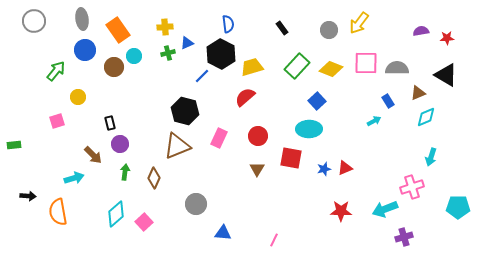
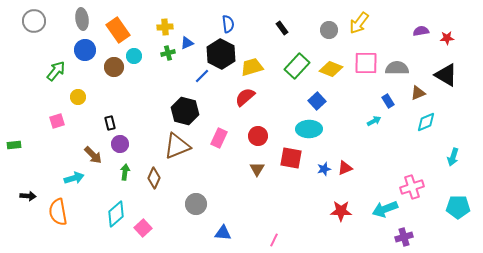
cyan diamond at (426, 117): moved 5 px down
cyan arrow at (431, 157): moved 22 px right
pink square at (144, 222): moved 1 px left, 6 px down
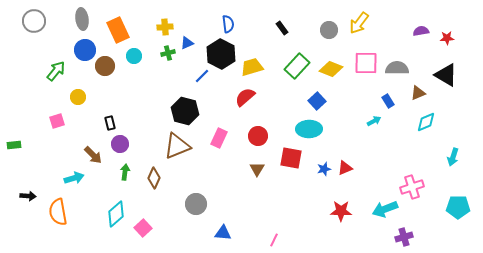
orange rectangle at (118, 30): rotated 10 degrees clockwise
brown circle at (114, 67): moved 9 px left, 1 px up
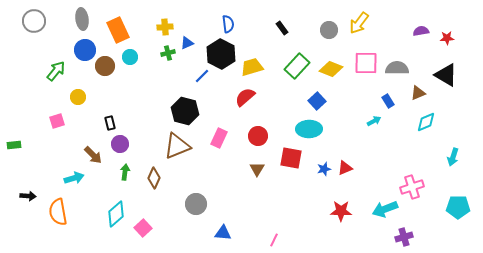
cyan circle at (134, 56): moved 4 px left, 1 px down
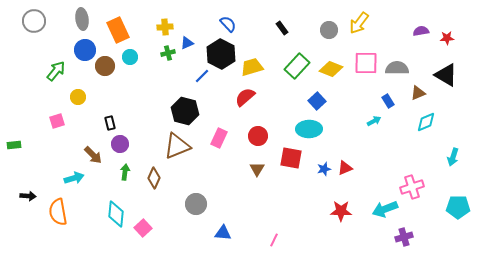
blue semicircle at (228, 24): rotated 36 degrees counterclockwise
cyan diamond at (116, 214): rotated 44 degrees counterclockwise
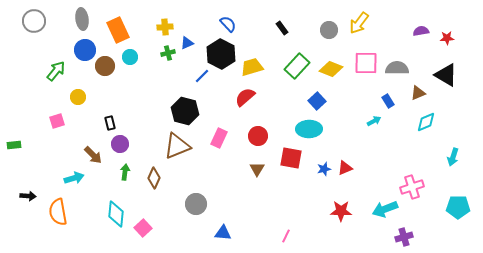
pink line at (274, 240): moved 12 px right, 4 px up
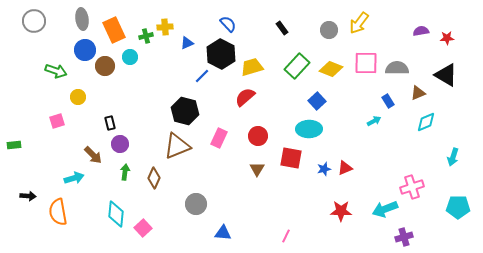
orange rectangle at (118, 30): moved 4 px left
green cross at (168, 53): moved 22 px left, 17 px up
green arrow at (56, 71): rotated 70 degrees clockwise
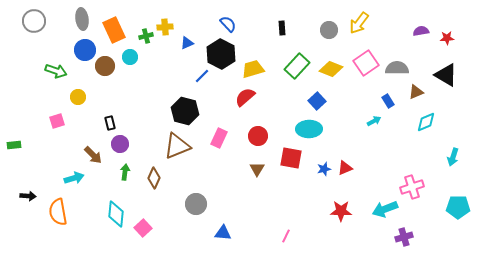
black rectangle at (282, 28): rotated 32 degrees clockwise
pink square at (366, 63): rotated 35 degrees counterclockwise
yellow trapezoid at (252, 67): moved 1 px right, 2 px down
brown triangle at (418, 93): moved 2 px left, 1 px up
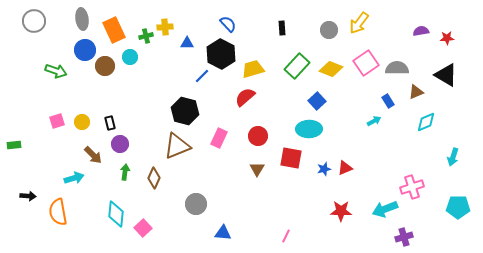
blue triangle at (187, 43): rotated 24 degrees clockwise
yellow circle at (78, 97): moved 4 px right, 25 px down
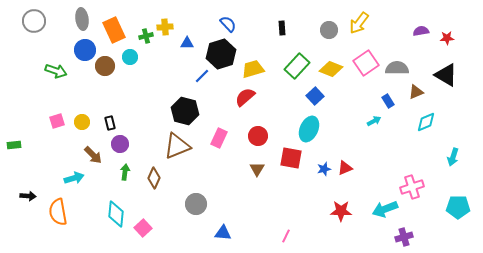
black hexagon at (221, 54): rotated 16 degrees clockwise
blue square at (317, 101): moved 2 px left, 5 px up
cyan ellipse at (309, 129): rotated 65 degrees counterclockwise
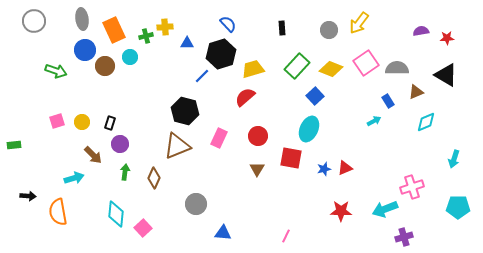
black rectangle at (110, 123): rotated 32 degrees clockwise
cyan arrow at (453, 157): moved 1 px right, 2 px down
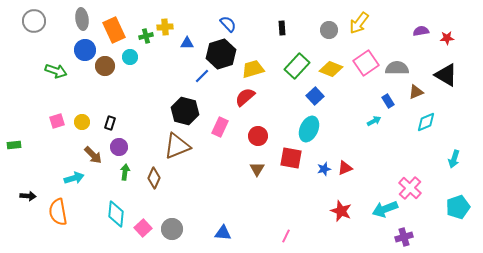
pink rectangle at (219, 138): moved 1 px right, 11 px up
purple circle at (120, 144): moved 1 px left, 3 px down
pink cross at (412, 187): moved 2 px left, 1 px down; rotated 30 degrees counterclockwise
gray circle at (196, 204): moved 24 px left, 25 px down
cyan pentagon at (458, 207): rotated 20 degrees counterclockwise
red star at (341, 211): rotated 20 degrees clockwise
